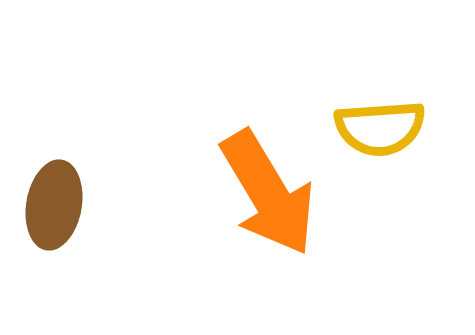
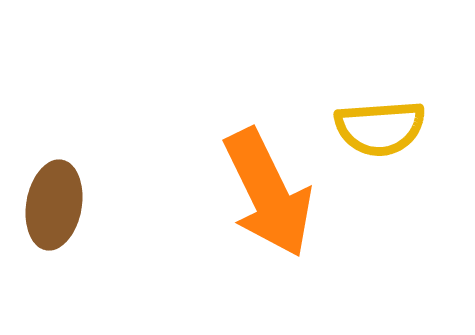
orange arrow: rotated 5 degrees clockwise
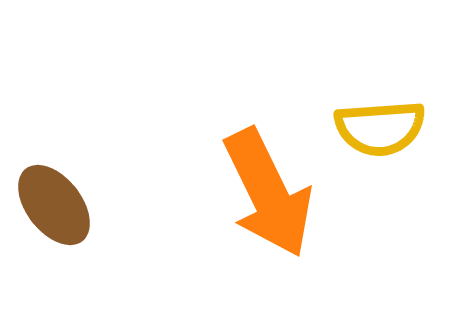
brown ellipse: rotated 48 degrees counterclockwise
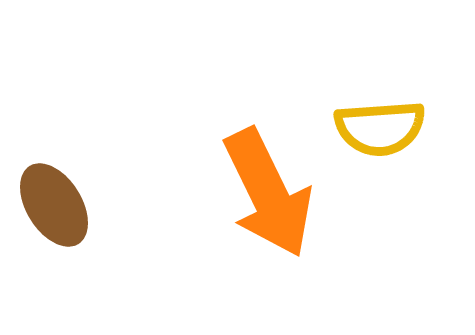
brown ellipse: rotated 6 degrees clockwise
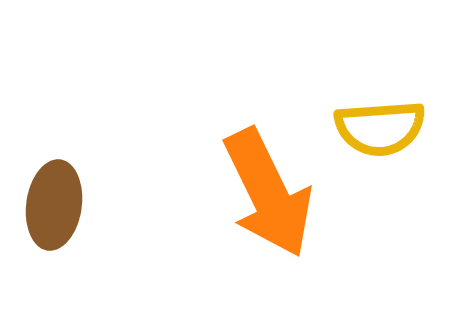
brown ellipse: rotated 40 degrees clockwise
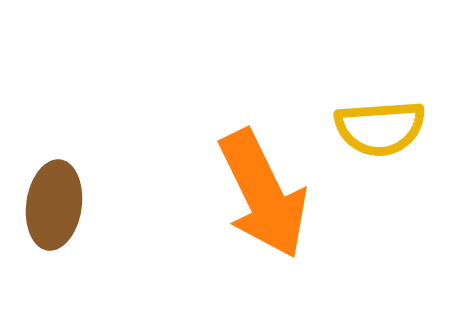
orange arrow: moved 5 px left, 1 px down
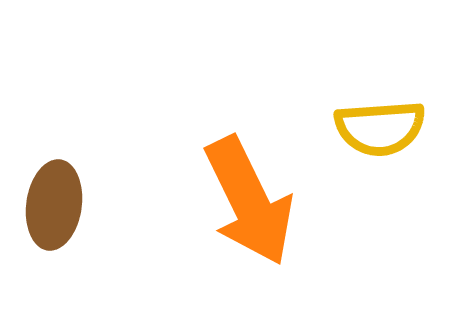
orange arrow: moved 14 px left, 7 px down
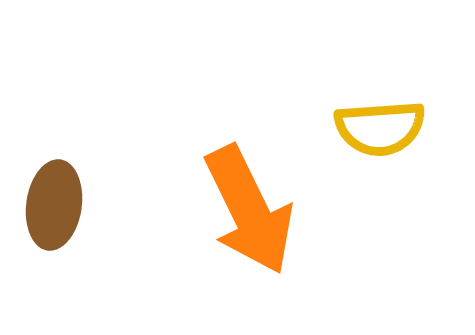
orange arrow: moved 9 px down
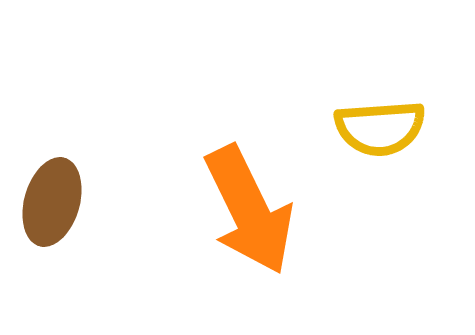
brown ellipse: moved 2 px left, 3 px up; rotated 8 degrees clockwise
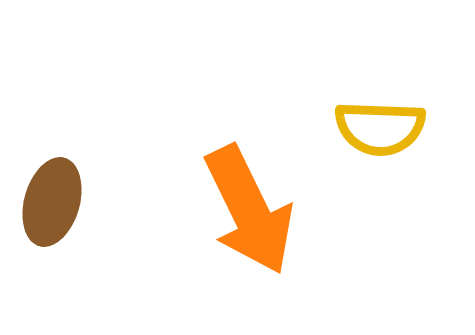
yellow semicircle: rotated 6 degrees clockwise
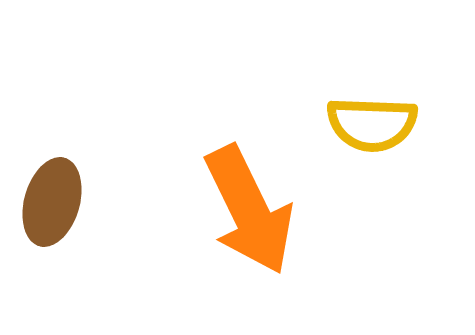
yellow semicircle: moved 8 px left, 4 px up
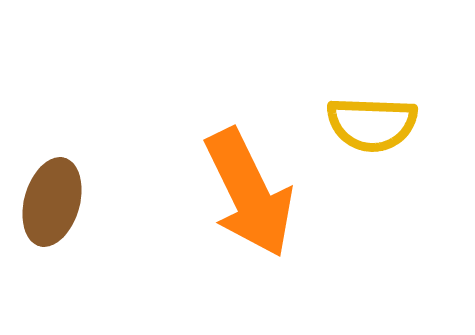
orange arrow: moved 17 px up
